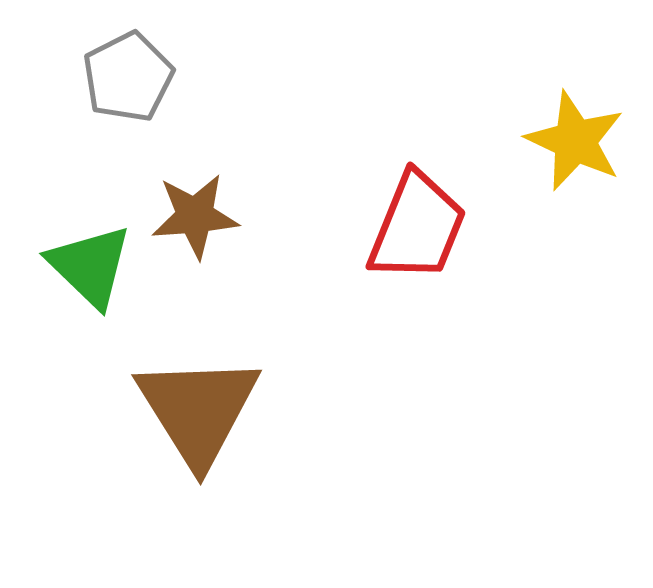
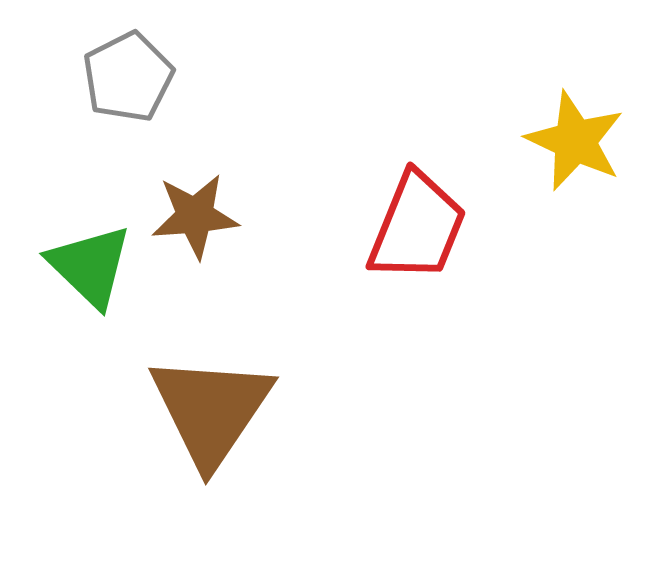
brown triangle: moved 13 px right; rotated 6 degrees clockwise
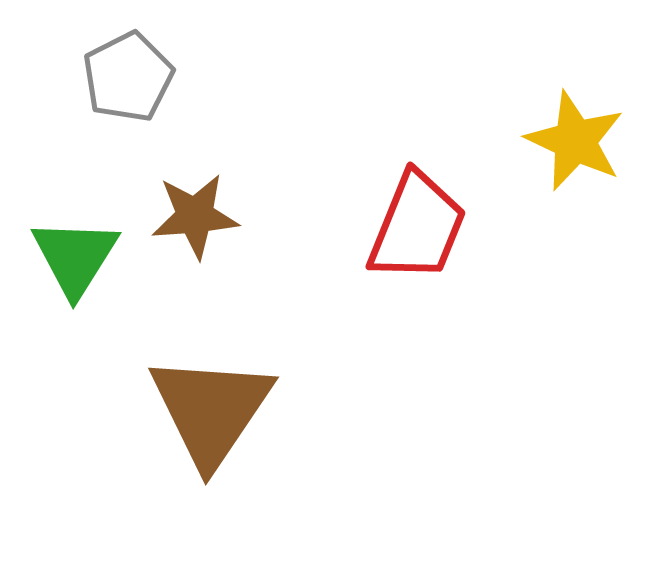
green triangle: moved 15 px left, 9 px up; rotated 18 degrees clockwise
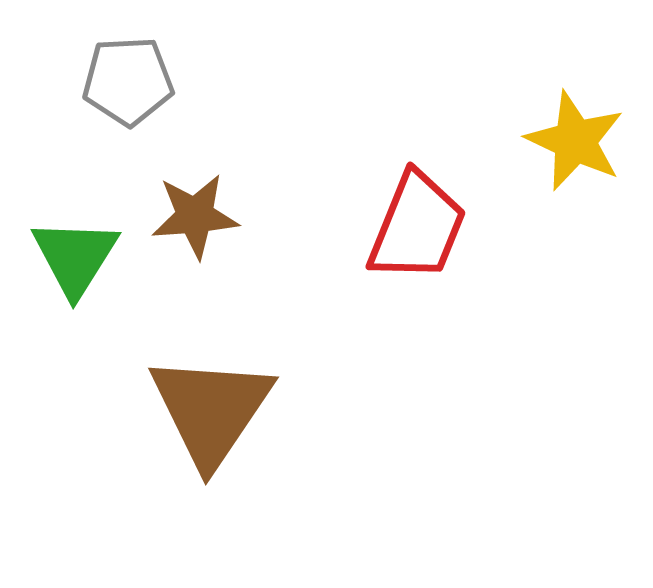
gray pentagon: moved 4 px down; rotated 24 degrees clockwise
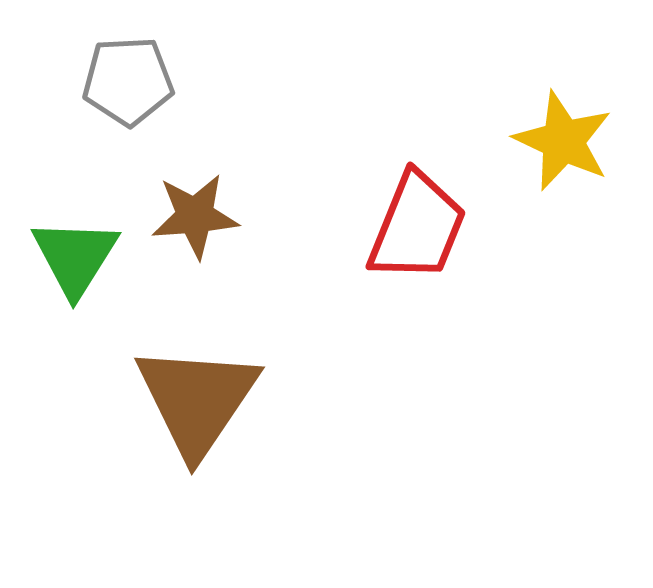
yellow star: moved 12 px left
brown triangle: moved 14 px left, 10 px up
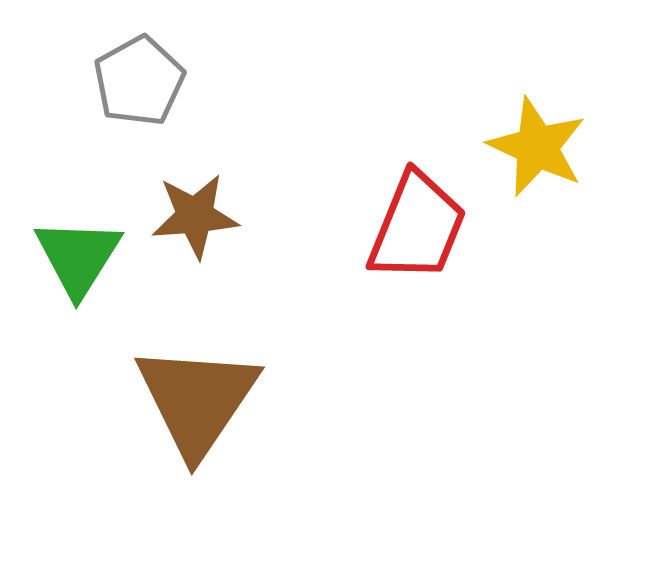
gray pentagon: moved 11 px right; rotated 26 degrees counterclockwise
yellow star: moved 26 px left, 6 px down
green triangle: moved 3 px right
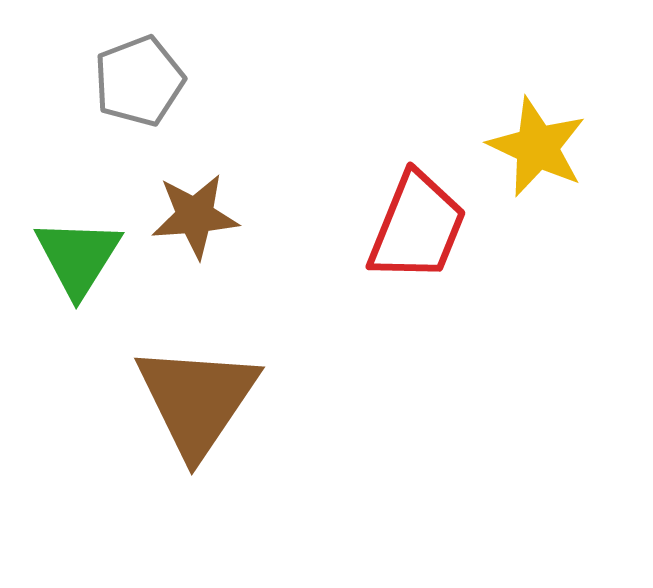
gray pentagon: rotated 8 degrees clockwise
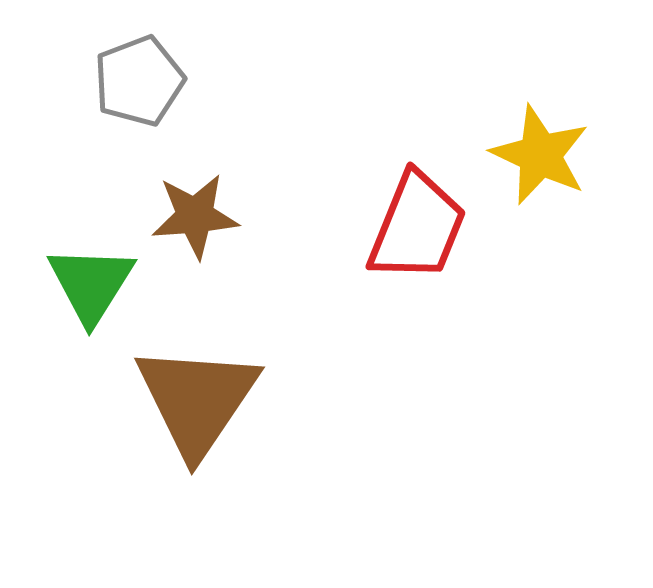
yellow star: moved 3 px right, 8 px down
green triangle: moved 13 px right, 27 px down
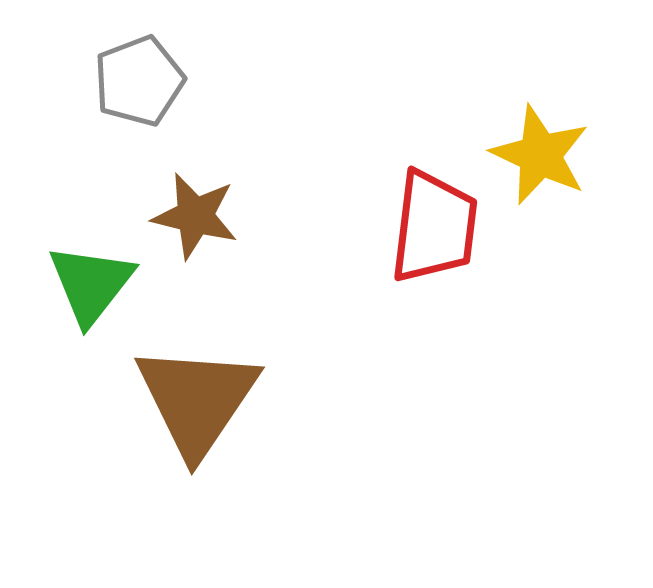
brown star: rotated 18 degrees clockwise
red trapezoid: moved 17 px right; rotated 15 degrees counterclockwise
green triangle: rotated 6 degrees clockwise
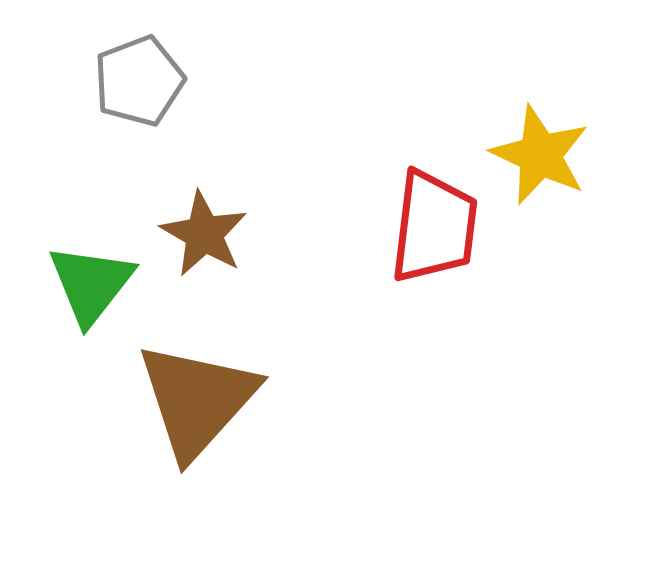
brown star: moved 9 px right, 18 px down; rotated 16 degrees clockwise
brown triangle: rotated 8 degrees clockwise
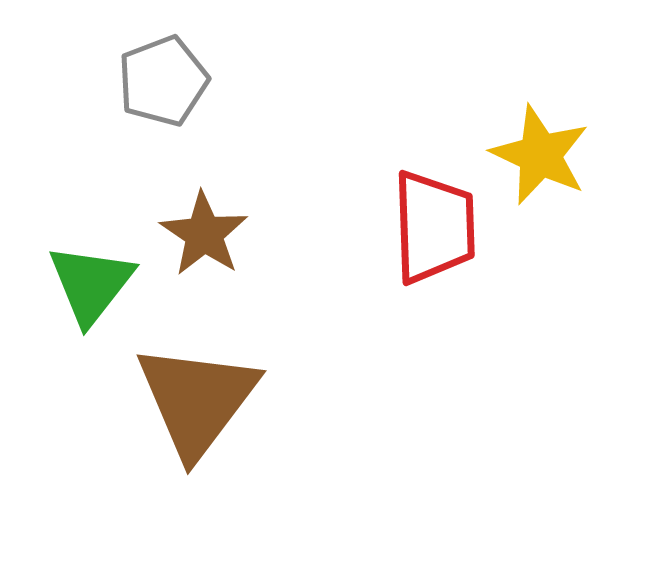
gray pentagon: moved 24 px right
red trapezoid: rotated 9 degrees counterclockwise
brown star: rotated 4 degrees clockwise
brown triangle: rotated 5 degrees counterclockwise
